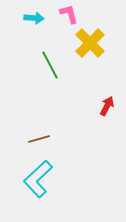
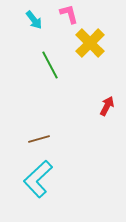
cyan arrow: moved 2 px down; rotated 48 degrees clockwise
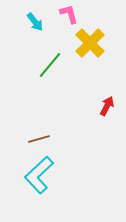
cyan arrow: moved 1 px right, 2 px down
green line: rotated 68 degrees clockwise
cyan L-shape: moved 1 px right, 4 px up
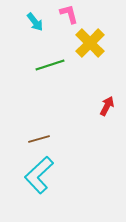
green line: rotated 32 degrees clockwise
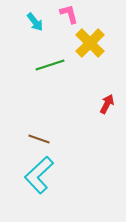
red arrow: moved 2 px up
brown line: rotated 35 degrees clockwise
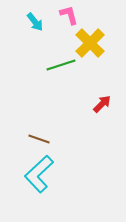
pink L-shape: moved 1 px down
green line: moved 11 px right
red arrow: moved 5 px left; rotated 18 degrees clockwise
cyan L-shape: moved 1 px up
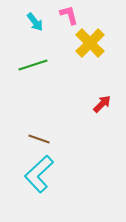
green line: moved 28 px left
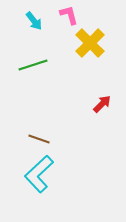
cyan arrow: moved 1 px left, 1 px up
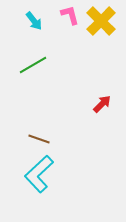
pink L-shape: moved 1 px right
yellow cross: moved 11 px right, 22 px up
green line: rotated 12 degrees counterclockwise
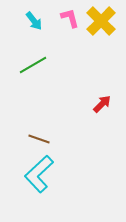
pink L-shape: moved 3 px down
